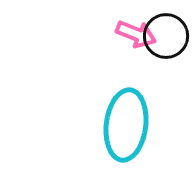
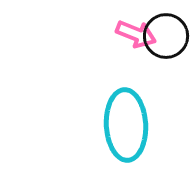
cyan ellipse: rotated 10 degrees counterclockwise
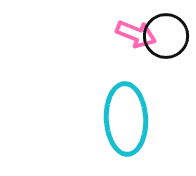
cyan ellipse: moved 6 px up
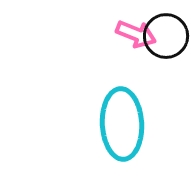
cyan ellipse: moved 4 px left, 5 px down
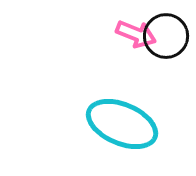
cyan ellipse: rotated 64 degrees counterclockwise
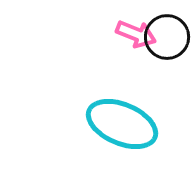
black circle: moved 1 px right, 1 px down
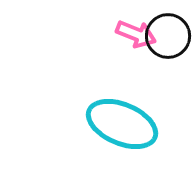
black circle: moved 1 px right, 1 px up
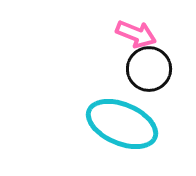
black circle: moved 19 px left, 33 px down
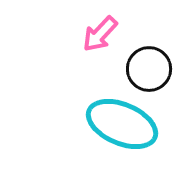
pink arrow: moved 36 px left; rotated 111 degrees clockwise
